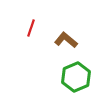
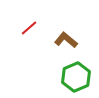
red line: moved 2 px left; rotated 30 degrees clockwise
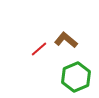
red line: moved 10 px right, 21 px down
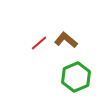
red line: moved 6 px up
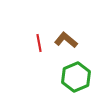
red line: rotated 60 degrees counterclockwise
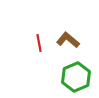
brown L-shape: moved 2 px right
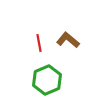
green hexagon: moved 29 px left, 3 px down
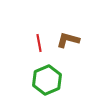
brown L-shape: rotated 25 degrees counterclockwise
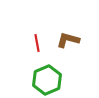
red line: moved 2 px left
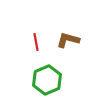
red line: moved 1 px left, 1 px up
